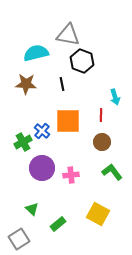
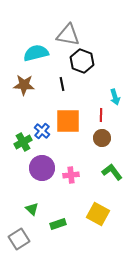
brown star: moved 2 px left, 1 px down
brown circle: moved 4 px up
green rectangle: rotated 21 degrees clockwise
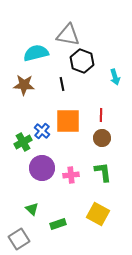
cyan arrow: moved 20 px up
green L-shape: moved 9 px left; rotated 30 degrees clockwise
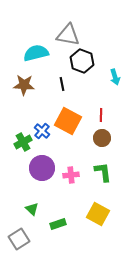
orange square: rotated 28 degrees clockwise
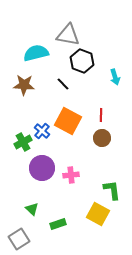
black line: moved 1 px right; rotated 32 degrees counterclockwise
green L-shape: moved 9 px right, 18 px down
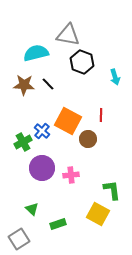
black hexagon: moved 1 px down
black line: moved 15 px left
brown circle: moved 14 px left, 1 px down
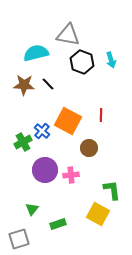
cyan arrow: moved 4 px left, 17 px up
brown circle: moved 1 px right, 9 px down
purple circle: moved 3 px right, 2 px down
green triangle: rotated 24 degrees clockwise
gray square: rotated 15 degrees clockwise
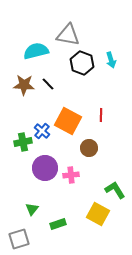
cyan semicircle: moved 2 px up
black hexagon: moved 1 px down
green cross: rotated 18 degrees clockwise
purple circle: moved 2 px up
green L-shape: moved 3 px right; rotated 25 degrees counterclockwise
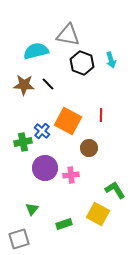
green rectangle: moved 6 px right
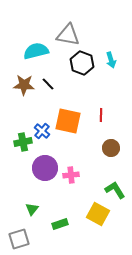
orange square: rotated 16 degrees counterclockwise
brown circle: moved 22 px right
green rectangle: moved 4 px left
